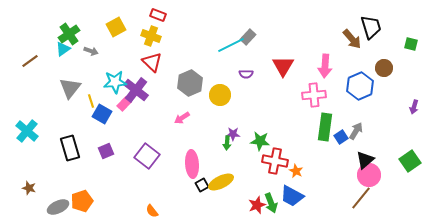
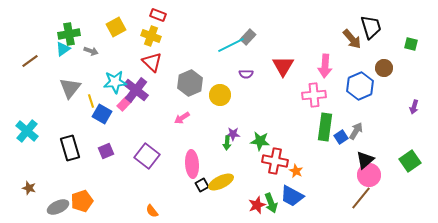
green cross at (69, 34): rotated 25 degrees clockwise
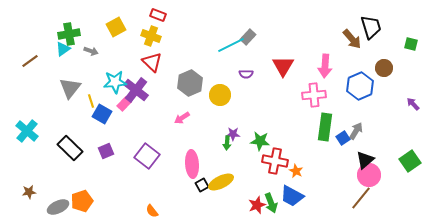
purple arrow at (414, 107): moved 1 px left, 3 px up; rotated 120 degrees clockwise
blue square at (341, 137): moved 2 px right, 1 px down
black rectangle at (70, 148): rotated 30 degrees counterclockwise
brown star at (29, 188): moved 4 px down; rotated 24 degrees counterclockwise
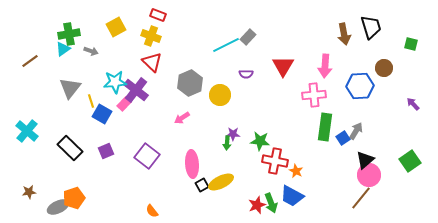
brown arrow at (352, 39): moved 8 px left, 5 px up; rotated 30 degrees clockwise
cyan line at (231, 45): moved 5 px left
blue hexagon at (360, 86): rotated 20 degrees clockwise
orange pentagon at (82, 201): moved 8 px left, 3 px up
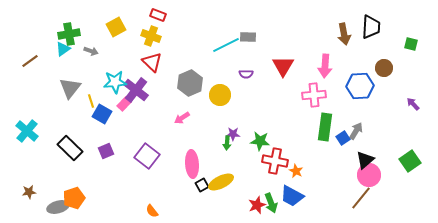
black trapezoid at (371, 27): rotated 20 degrees clockwise
gray rectangle at (248, 37): rotated 49 degrees clockwise
gray ellipse at (58, 207): rotated 10 degrees clockwise
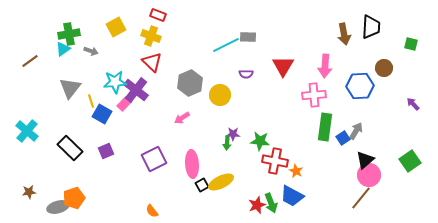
purple square at (147, 156): moved 7 px right, 3 px down; rotated 25 degrees clockwise
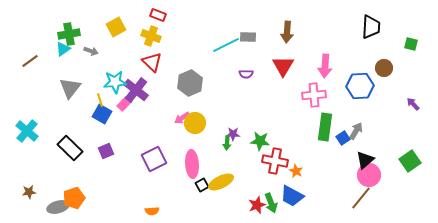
brown arrow at (344, 34): moved 57 px left, 2 px up; rotated 15 degrees clockwise
yellow circle at (220, 95): moved 25 px left, 28 px down
yellow line at (91, 101): moved 9 px right, 1 px up
orange semicircle at (152, 211): rotated 56 degrees counterclockwise
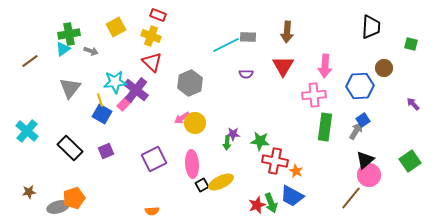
blue square at (343, 138): moved 20 px right, 18 px up
brown line at (361, 198): moved 10 px left
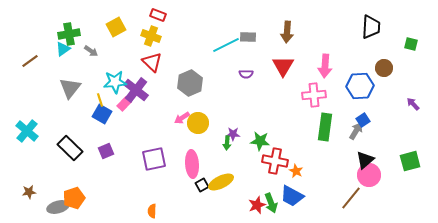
gray arrow at (91, 51): rotated 16 degrees clockwise
yellow circle at (195, 123): moved 3 px right
purple square at (154, 159): rotated 15 degrees clockwise
green square at (410, 161): rotated 20 degrees clockwise
orange semicircle at (152, 211): rotated 96 degrees clockwise
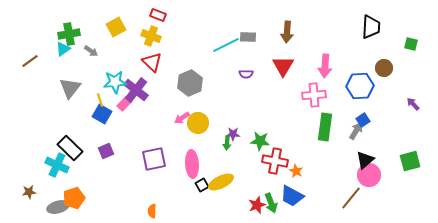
cyan cross at (27, 131): moved 30 px right, 34 px down; rotated 15 degrees counterclockwise
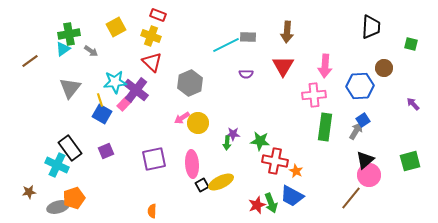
black rectangle at (70, 148): rotated 10 degrees clockwise
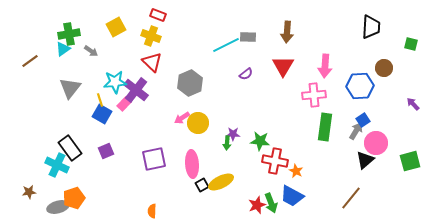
purple semicircle at (246, 74): rotated 40 degrees counterclockwise
pink circle at (369, 175): moved 7 px right, 32 px up
